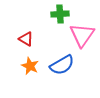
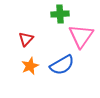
pink triangle: moved 1 px left, 1 px down
red triangle: rotated 42 degrees clockwise
orange star: rotated 24 degrees clockwise
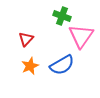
green cross: moved 2 px right, 2 px down; rotated 24 degrees clockwise
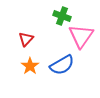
orange star: rotated 12 degrees counterclockwise
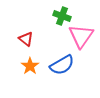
red triangle: rotated 35 degrees counterclockwise
